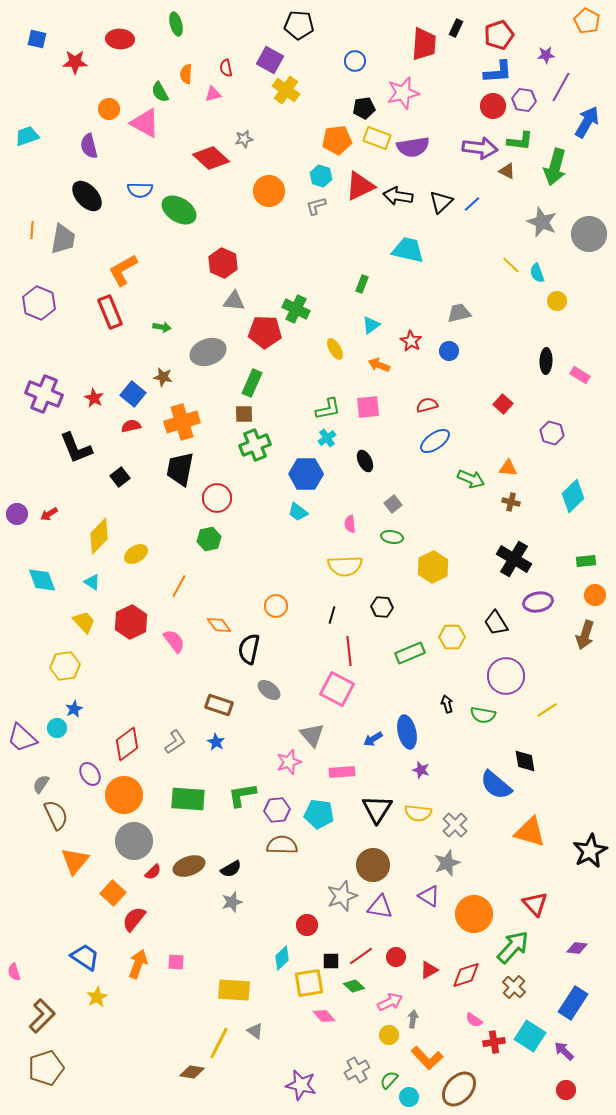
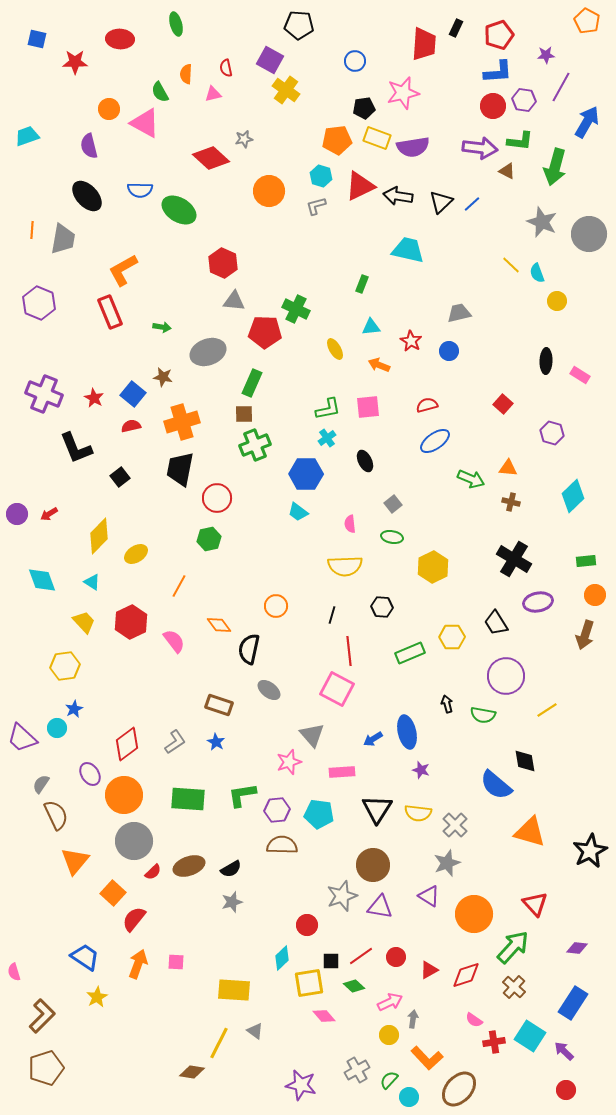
cyan triangle at (371, 325): moved 2 px down; rotated 30 degrees clockwise
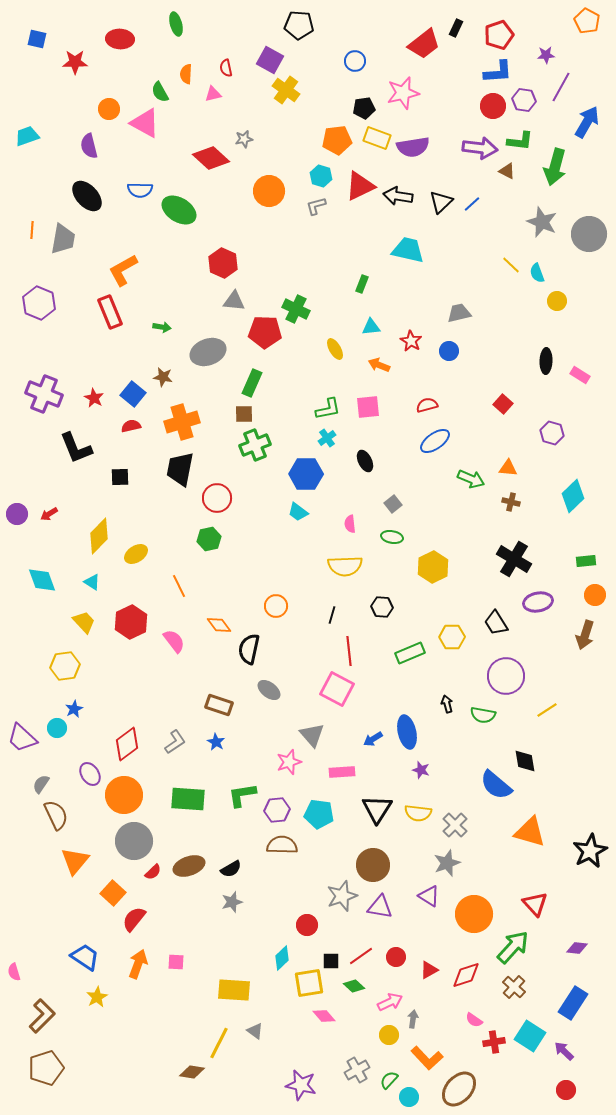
red trapezoid at (424, 44): rotated 48 degrees clockwise
black square at (120, 477): rotated 36 degrees clockwise
orange line at (179, 586): rotated 55 degrees counterclockwise
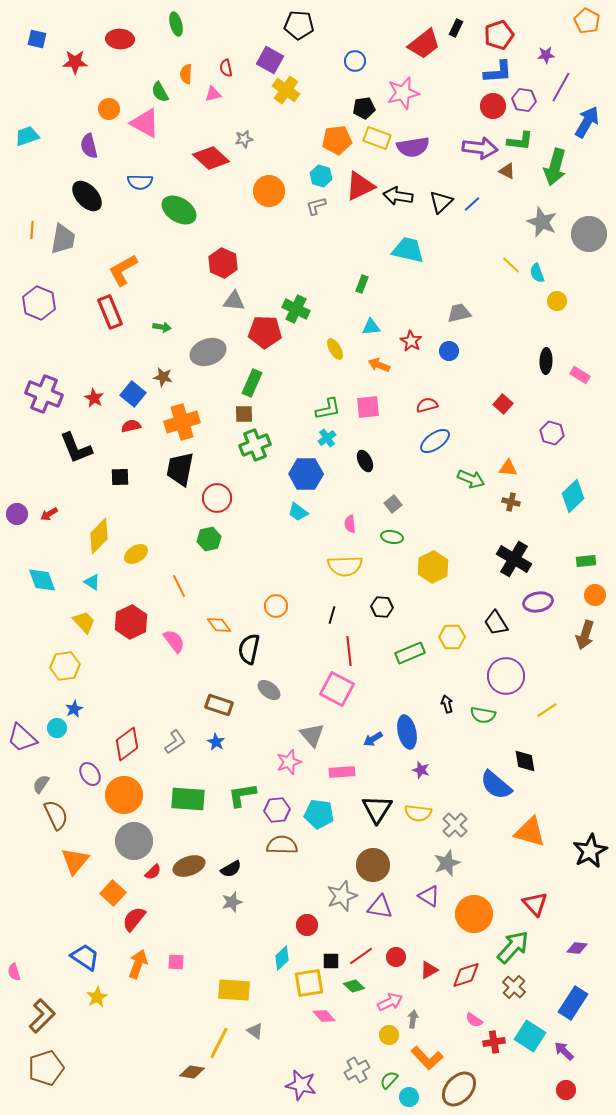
blue semicircle at (140, 190): moved 8 px up
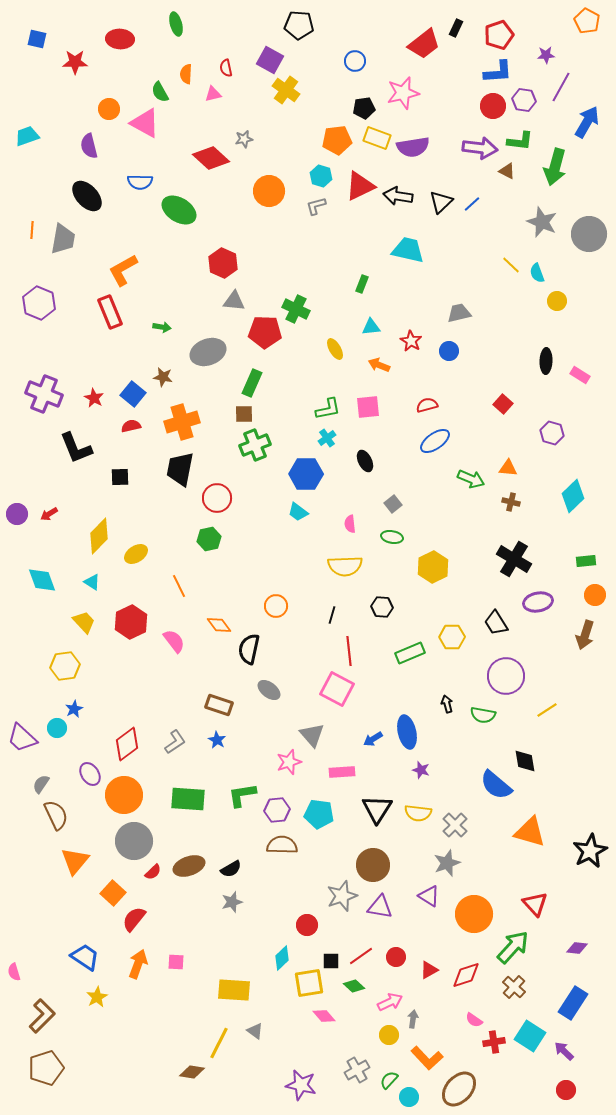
blue star at (216, 742): moved 1 px right, 2 px up
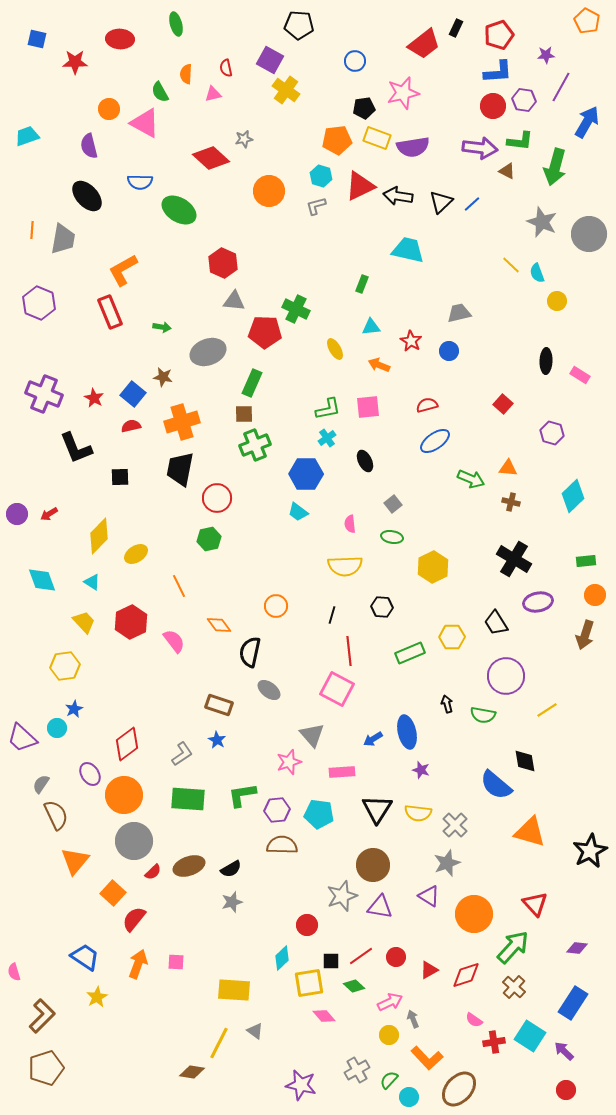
black semicircle at (249, 649): moved 1 px right, 3 px down
gray L-shape at (175, 742): moved 7 px right, 12 px down
gray arrow at (413, 1019): rotated 30 degrees counterclockwise
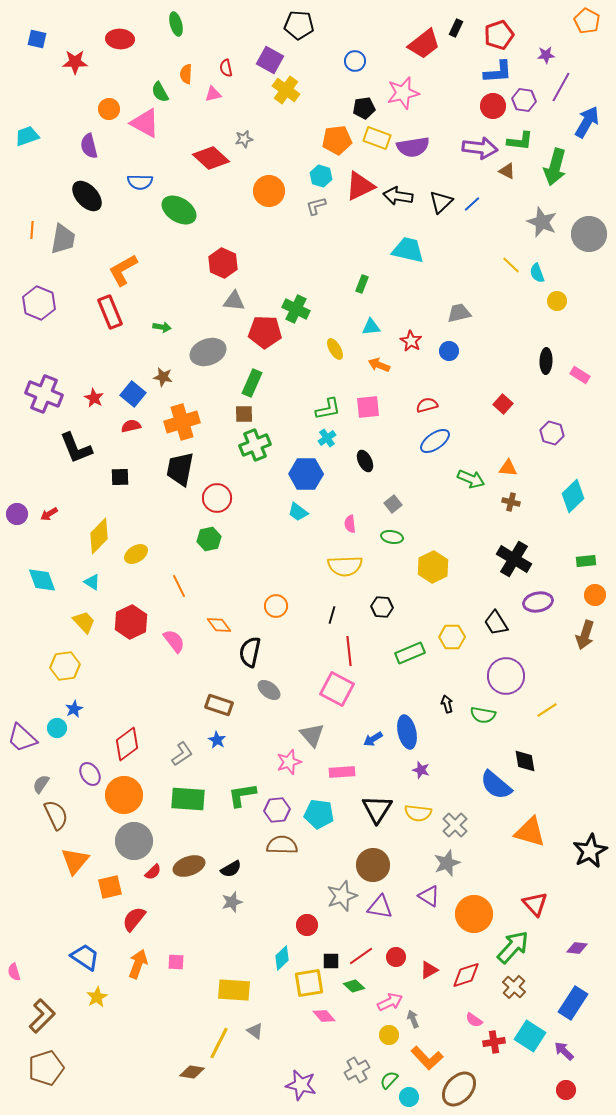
orange square at (113, 893): moved 3 px left, 6 px up; rotated 35 degrees clockwise
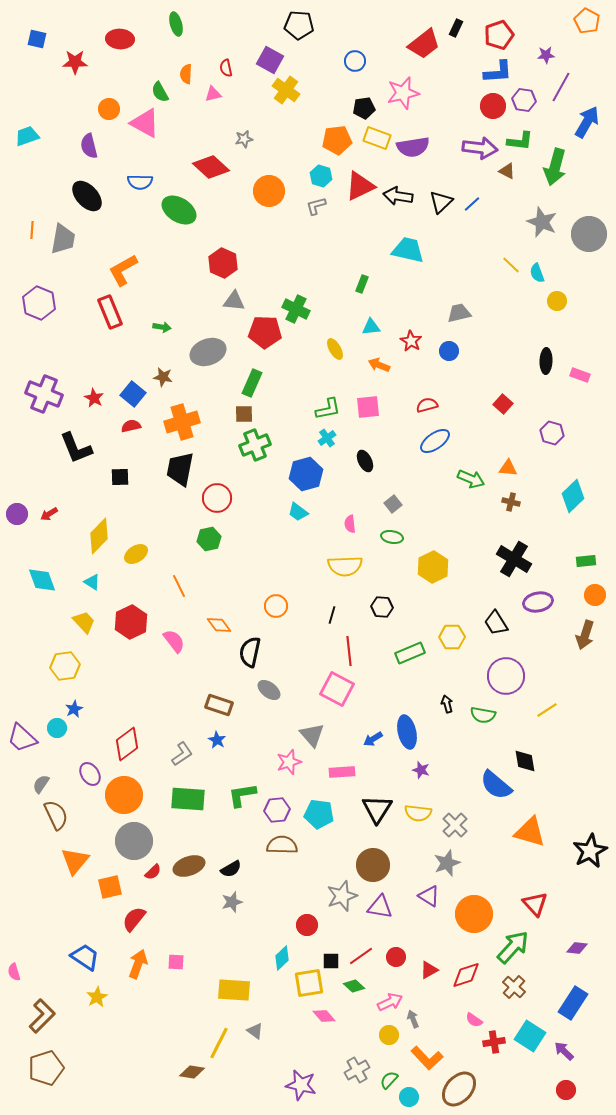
red diamond at (211, 158): moved 9 px down
pink rectangle at (580, 375): rotated 12 degrees counterclockwise
blue hexagon at (306, 474): rotated 16 degrees counterclockwise
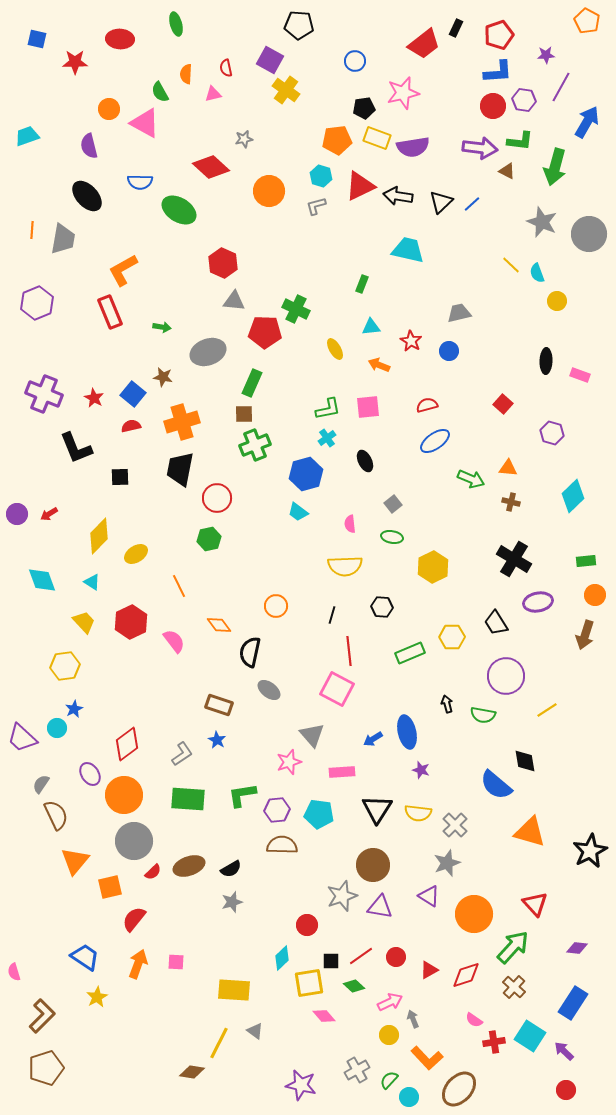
purple hexagon at (39, 303): moved 2 px left; rotated 16 degrees clockwise
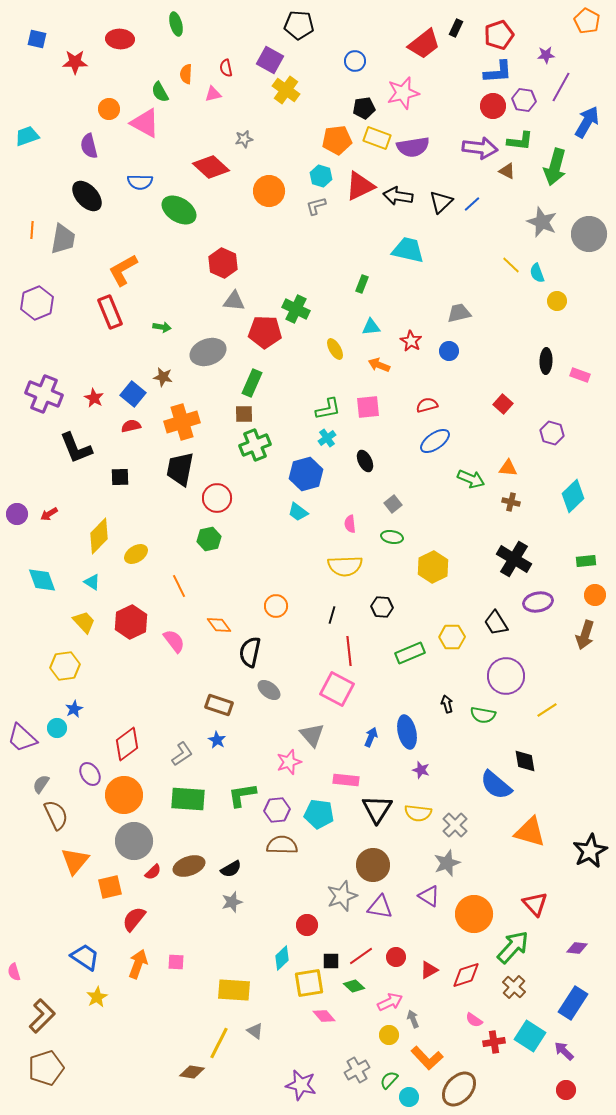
blue arrow at (373, 739): moved 2 px left, 2 px up; rotated 144 degrees clockwise
pink rectangle at (342, 772): moved 4 px right, 8 px down; rotated 10 degrees clockwise
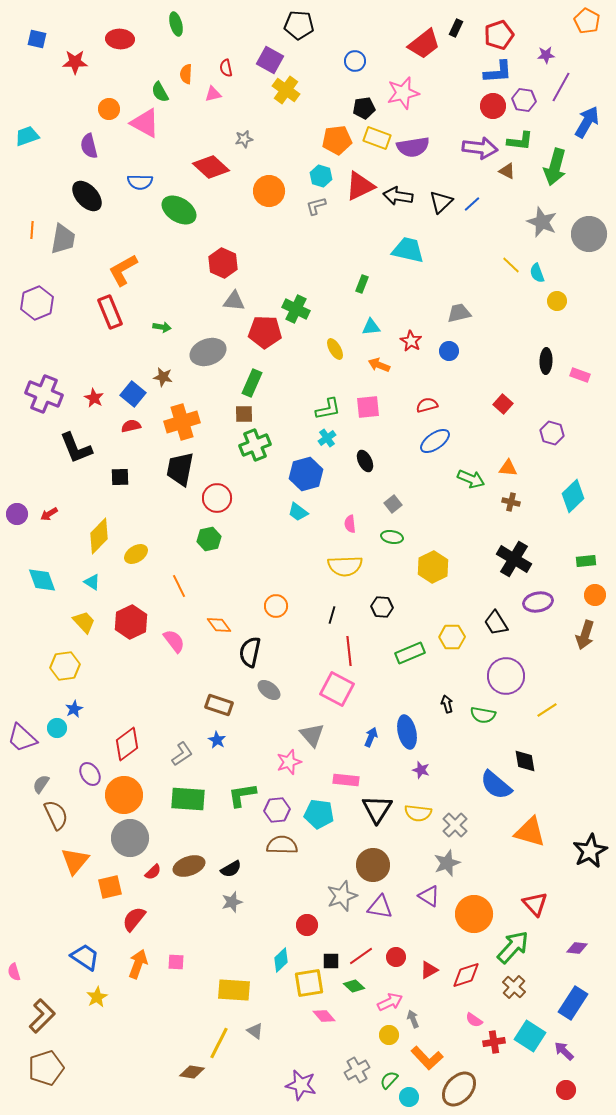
gray circle at (134, 841): moved 4 px left, 3 px up
cyan diamond at (282, 958): moved 1 px left, 2 px down
